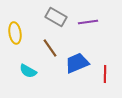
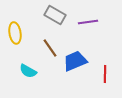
gray rectangle: moved 1 px left, 2 px up
blue trapezoid: moved 2 px left, 2 px up
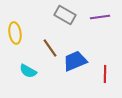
gray rectangle: moved 10 px right
purple line: moved 12 px right, 5 px up
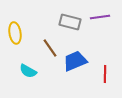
gray rectangle: moved 5 px right, 7 px down; rotated 15 degrees counterclockwise
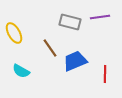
yellow ellipse: moved 1 px left; rotated 20 degrees counterclockwise
cyan semicircle: moved 7 px left
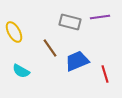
yellow ellipse: moved 1 px up
blue trapezoid: moved 2 px right
red line: rotated 18 degrees counterclockwise
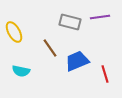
cyan semicircle: rotated 18 degrees counterclockwise
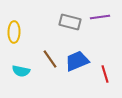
yellow ellipse: rotated 30 degrees clockwise
brown line: moved 11 px down
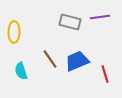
cyan semicircle: rotated 60 degrees clockwise
